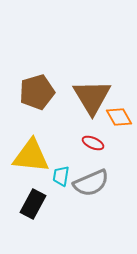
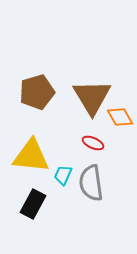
orange diamond: moved 1 px right
cyan trapezoid: moved 2 px right, 1 px up; rotated 15 degrees clockwise
gray semicircle: rotated 105 degrees clockwise
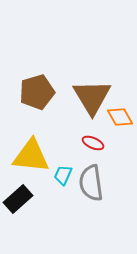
black rectangle: moved 15 px left, 5 px up; rotated 20 degrees clockwise
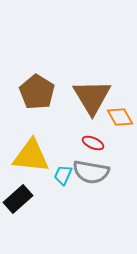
brown pentagon: rotated 24 degrees counterclockwise
gray semicircle: moved 11 px up; rotated 72 degrees counterclockwise
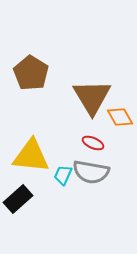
brown pentagon: moved 6 px left, 19 px up
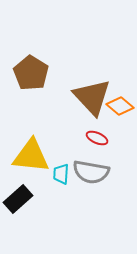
brown triangle: rotated 12 degrees counterclockwise
orange diamond: moved 11 px up; rotated 20 degrees counterclockwise
red ellipse: moved 4 px right, 5 px up
cyan trapezoid: moved 2 px left, 1 px up; rotated 20 degrees counterclockwise
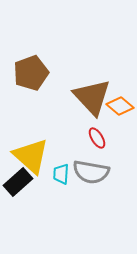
brown pentagon: rotated 20 degrees clockwise
red ellipse: rotated 35 degrees clockwise
yellow triangle: rotated 36 degrees clockwise
black rectangle: moved 17 px up
